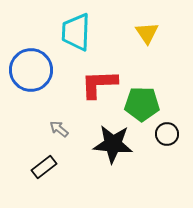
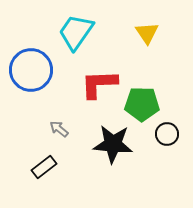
cyan trapezoid: rotated 33 degrees clockwise
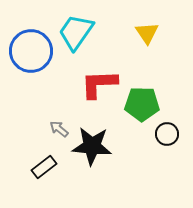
blue circle: moved 19 px up
black star: moved 21 px left, 2 px down
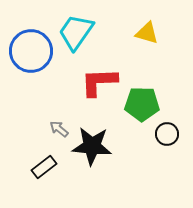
yellow triangle: rotated 40 degrees counterclockwise
red L-shape: moved 2 px up
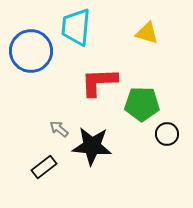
cyan trapezoid: moved 5 px up; rotated 30 degrees counterclockwise
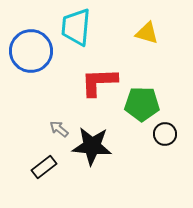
black circle: moved 2 px left
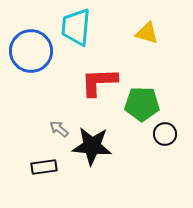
black rectangle: rotated 30 degrees clockwise
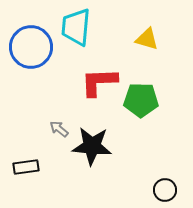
yellow triangle: moved 6 px down
blue circle: moved 4 px up
green pentagon: moved 1 px left, 4 px up
black circle: moved 56 px down
black rectangle: moved 18 px left
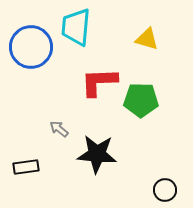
black star: moved 5 px right, 8 px down
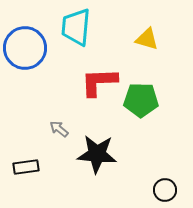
blue circle: moved 6 px left, 1 px down
